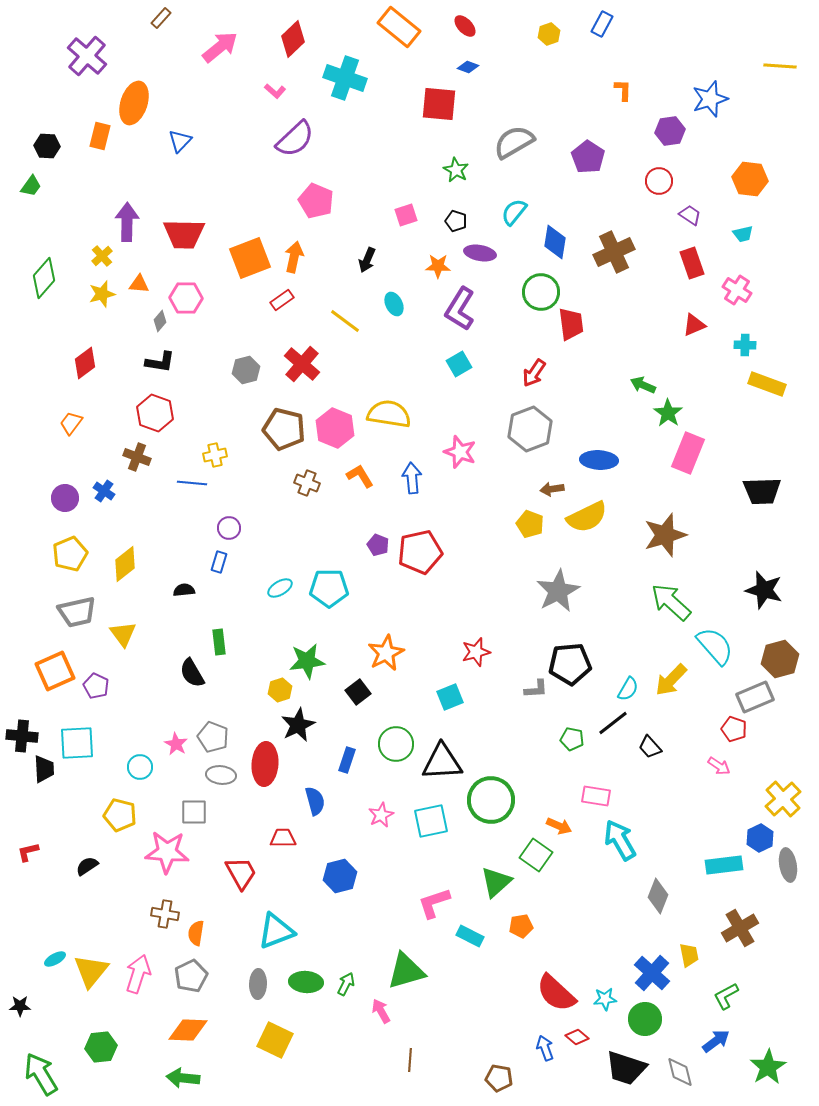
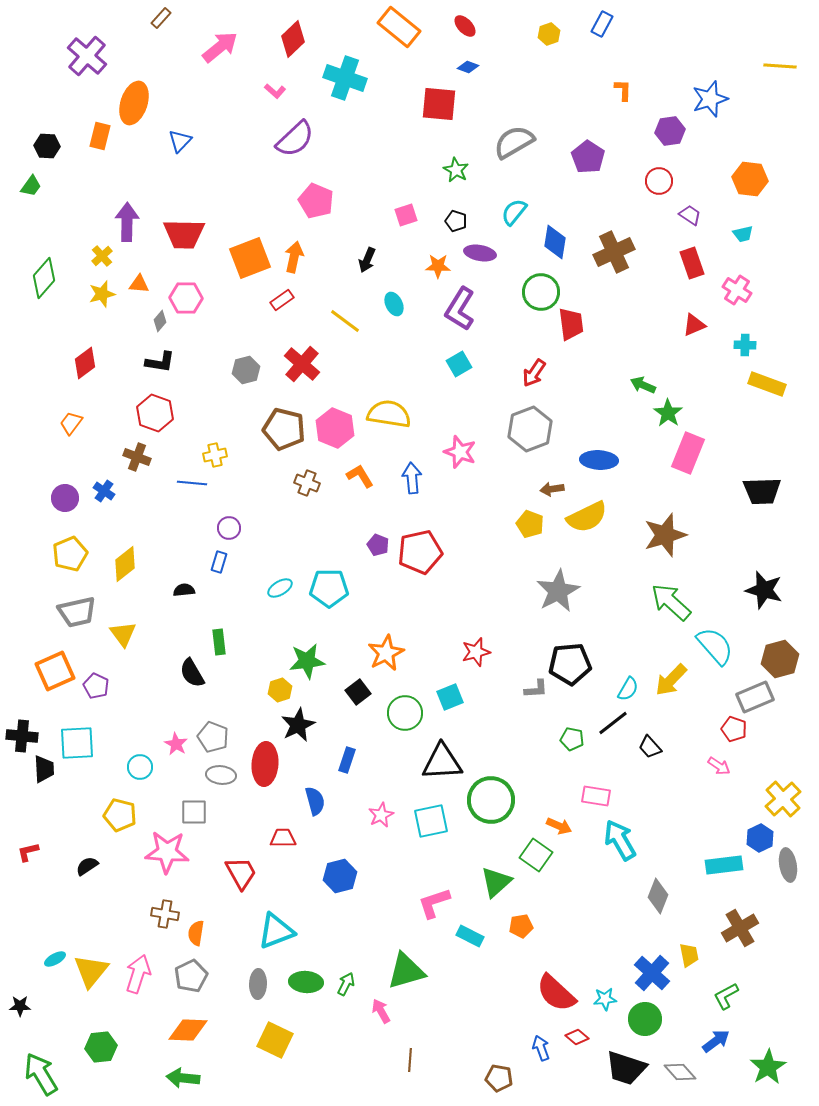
green circle at (396, 744): moved 9 px right, 31 px up
blue arrow at (545, 1048): moved 4 px left
gray diamond at (680, 1072): rotated 28 degrees counterclockwise
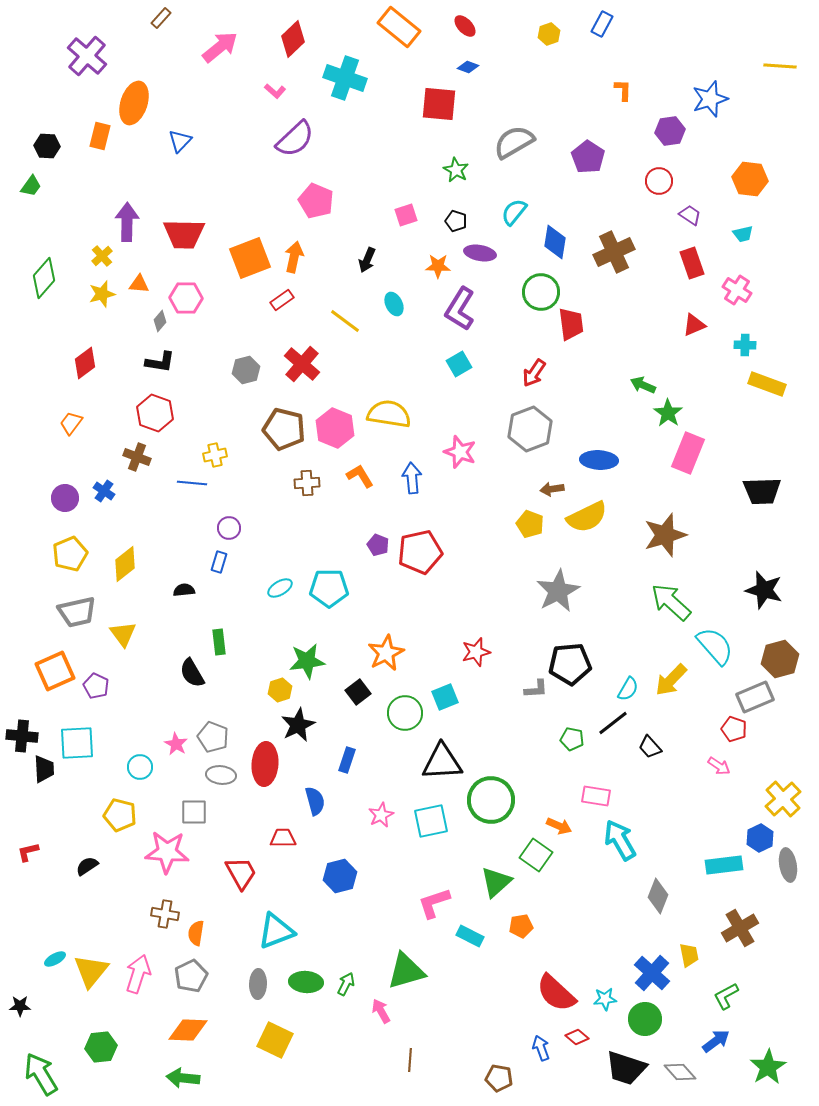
brown cross at (307, 483): rotated 25 degrees counterclockwise
cyan square at (450, 697): moved 5 px left
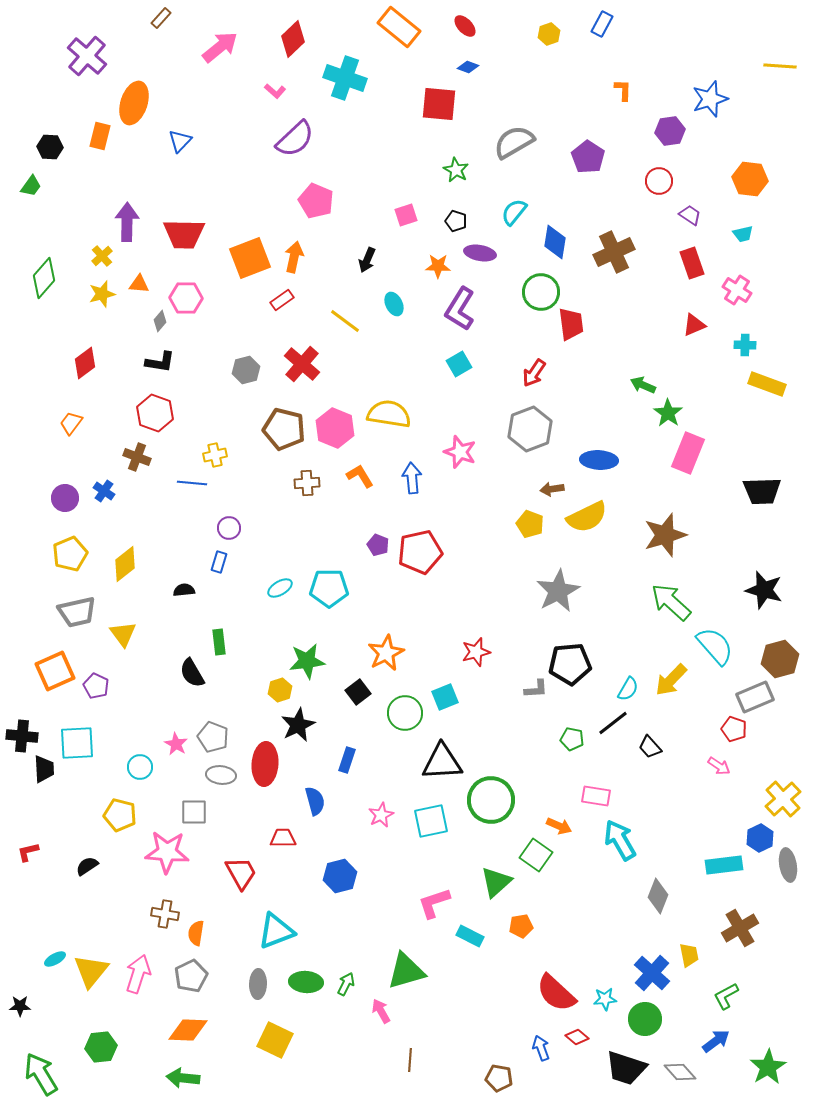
black hexagon at (47, 146): moved 3 px right, 1 px down
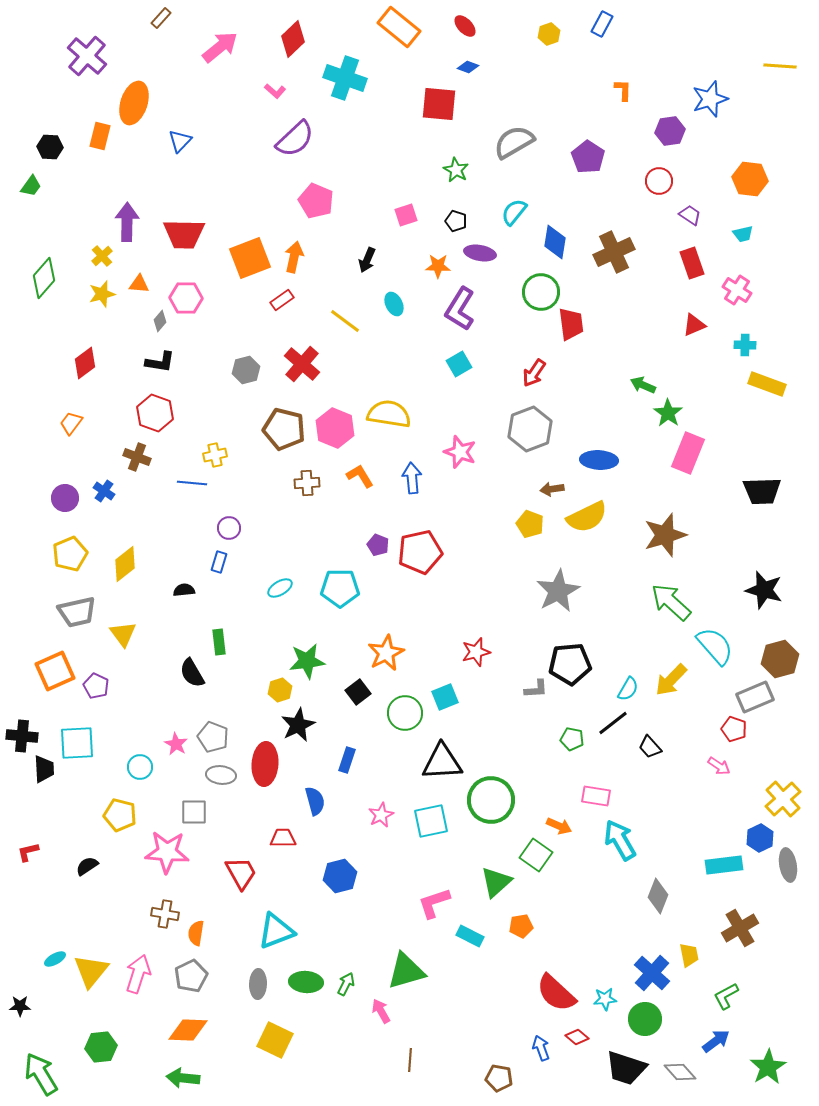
cyan pentagon at (329, 588): moved 11 px right
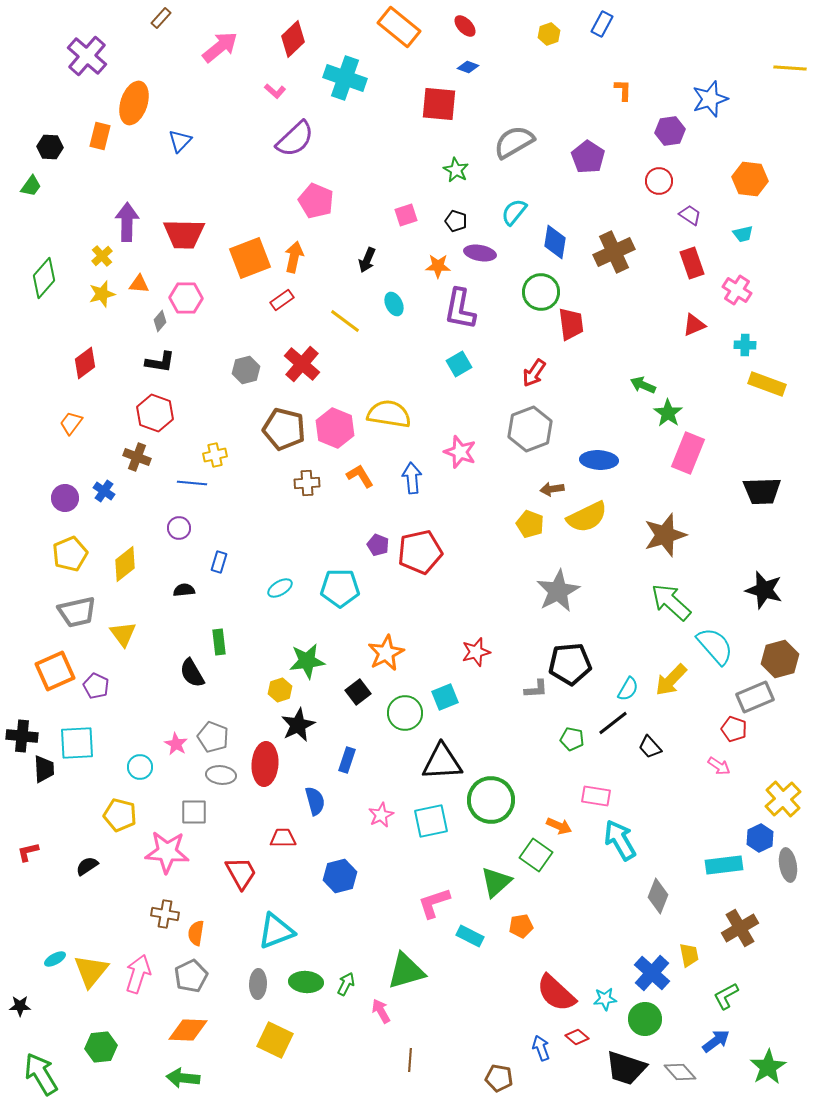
yellow line at (780, 66): moved 10 px right, 2 px down
purple L-shape at (460, 309): rotated 21 degrees counterclockwise
purple circle at (229, 528): moved 50 px left
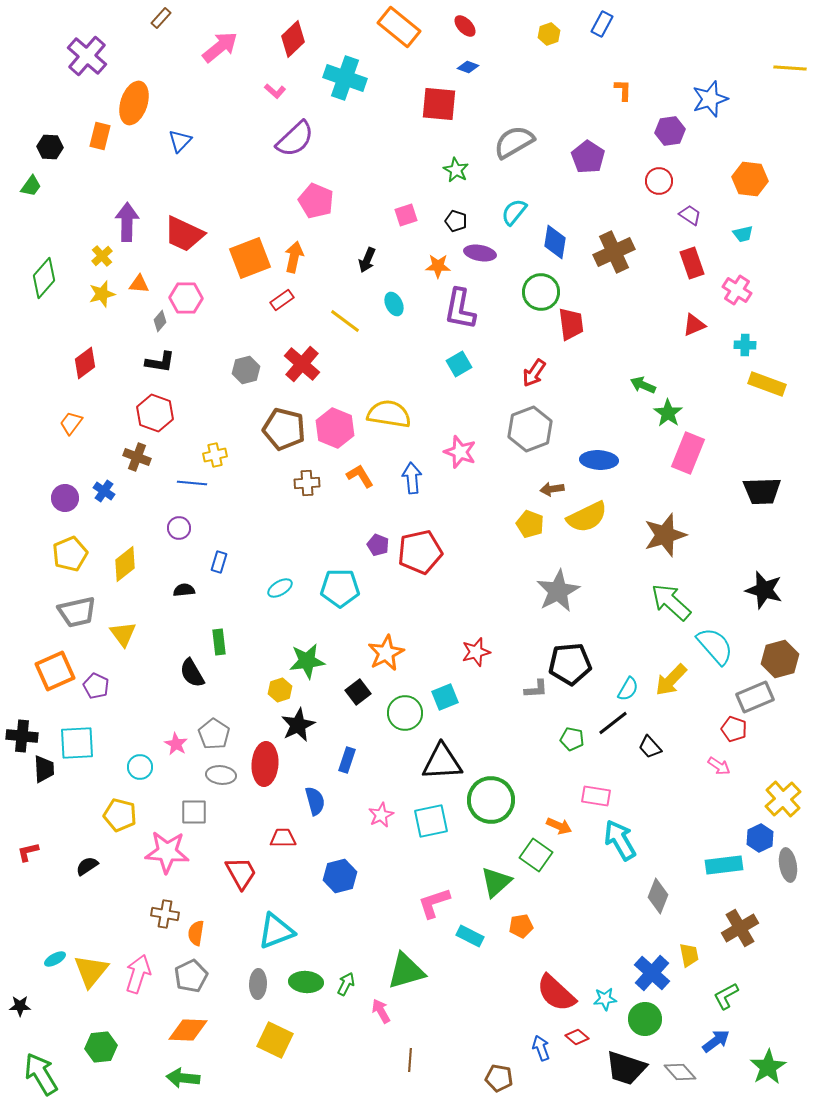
red trapezoid at (184, 234): rotated 24 degrees clockwise
gray pentagon at (213, 737): moved 1 px right, 3 px up; rotated 12 degrees clockwise
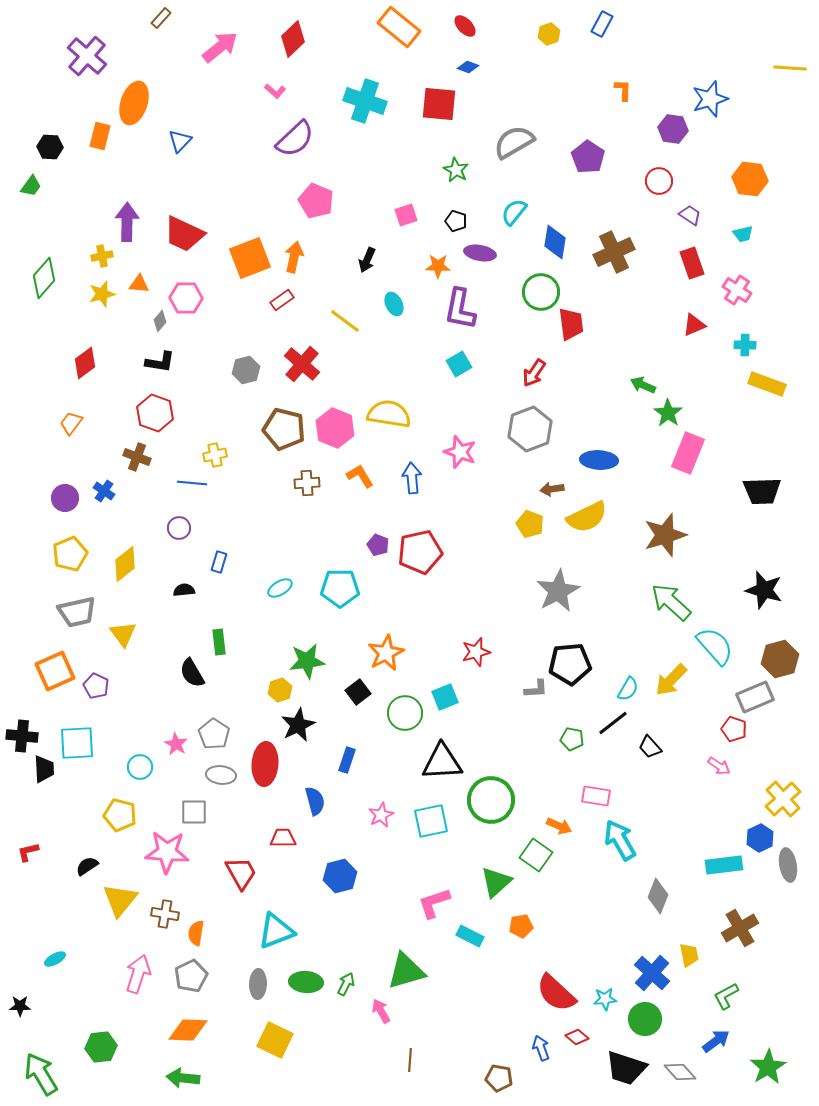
cyan cross at (345, 78): moved 20 px right, 23 px down
purple hexagon at (670, 131): moved 3 px right, 2 px up; rotated 16 degrees clockwise
yellow cross at (102, 256): rotated 30 degrees clockwise
yellow triangle at (91, 971): moved 29 px right, 71 px up
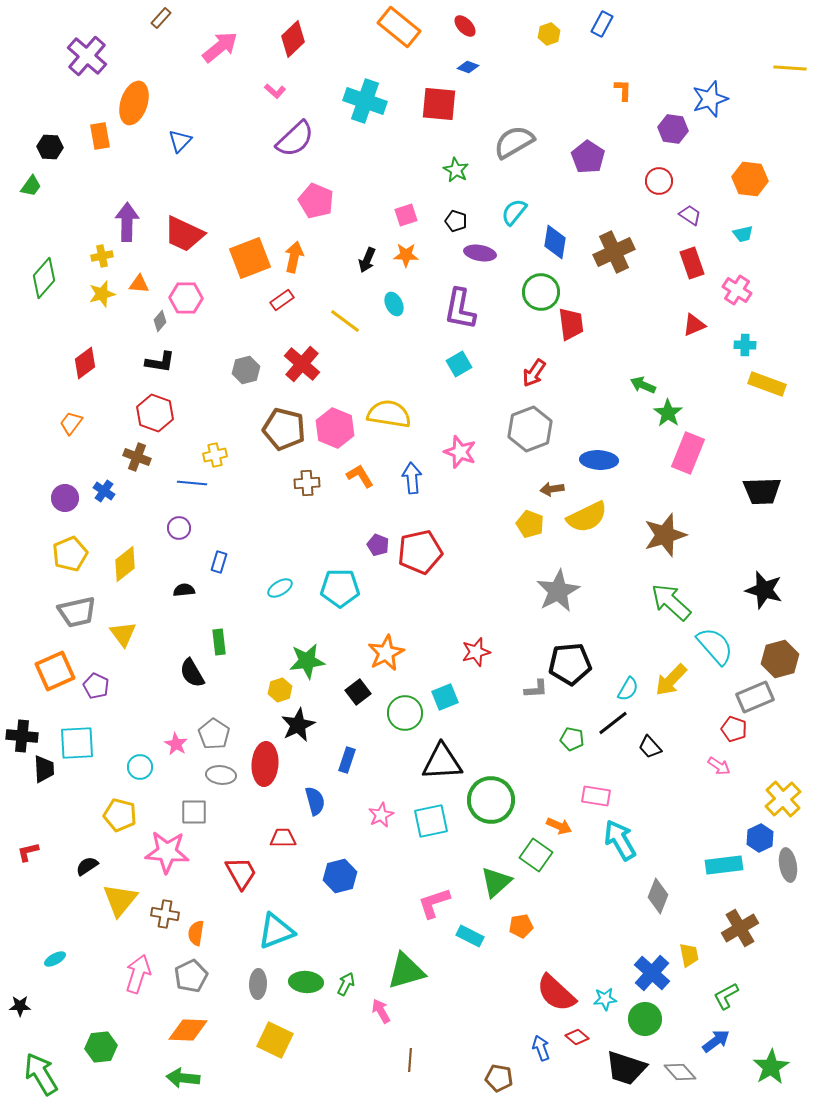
orange rectangle at (100, 136): rotated 24 degrees counterclockwise
orange star at (438, 266): moved 32 px left, 11 px up
green star at (768, 1067): moved 3 px right
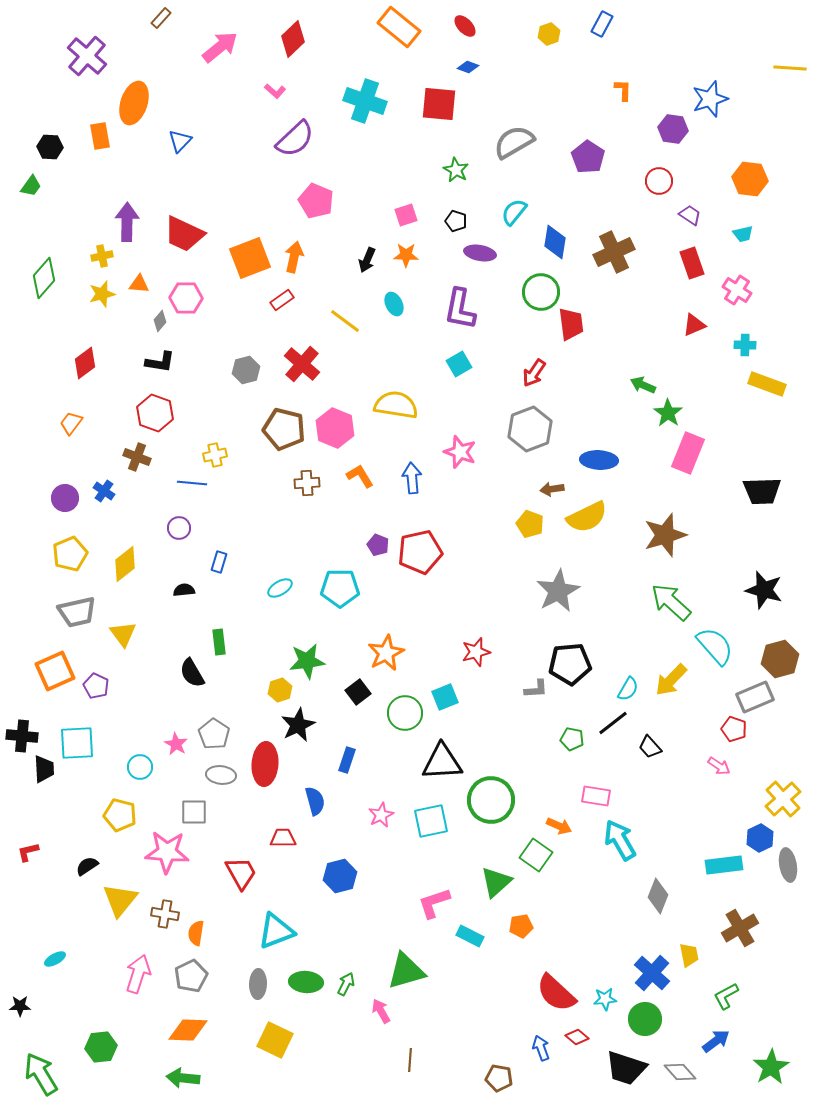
yellow semicircle at (389, 414): moved 7 px right, 9 px up
